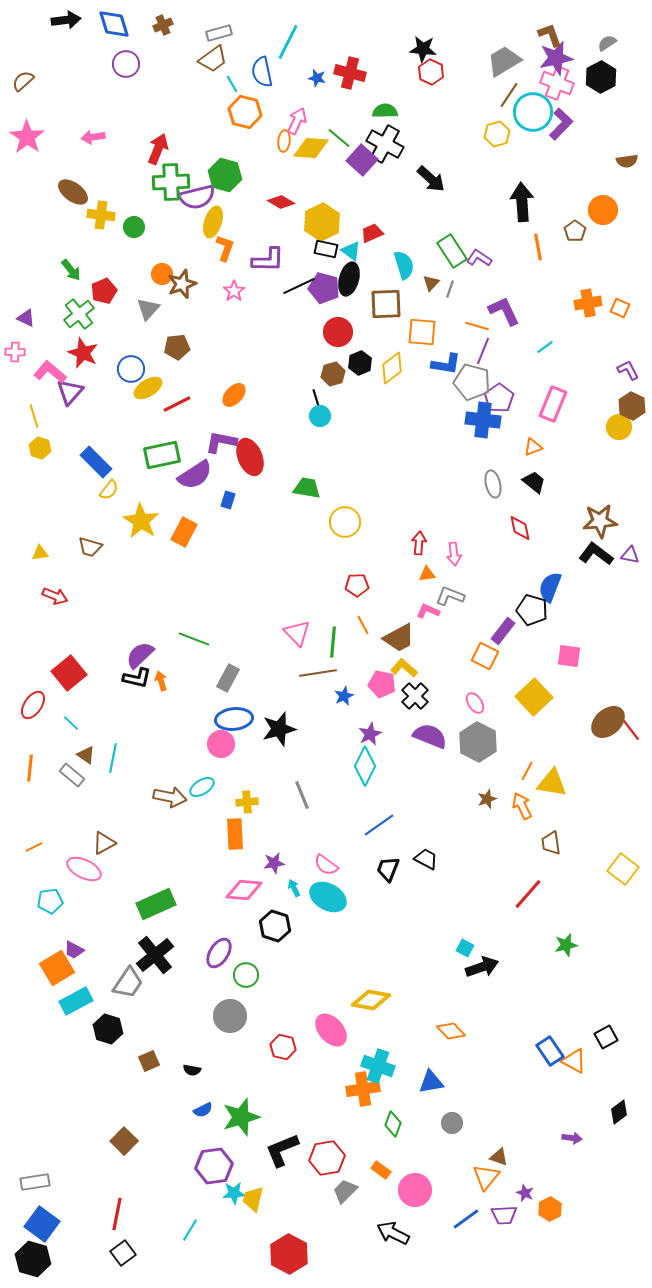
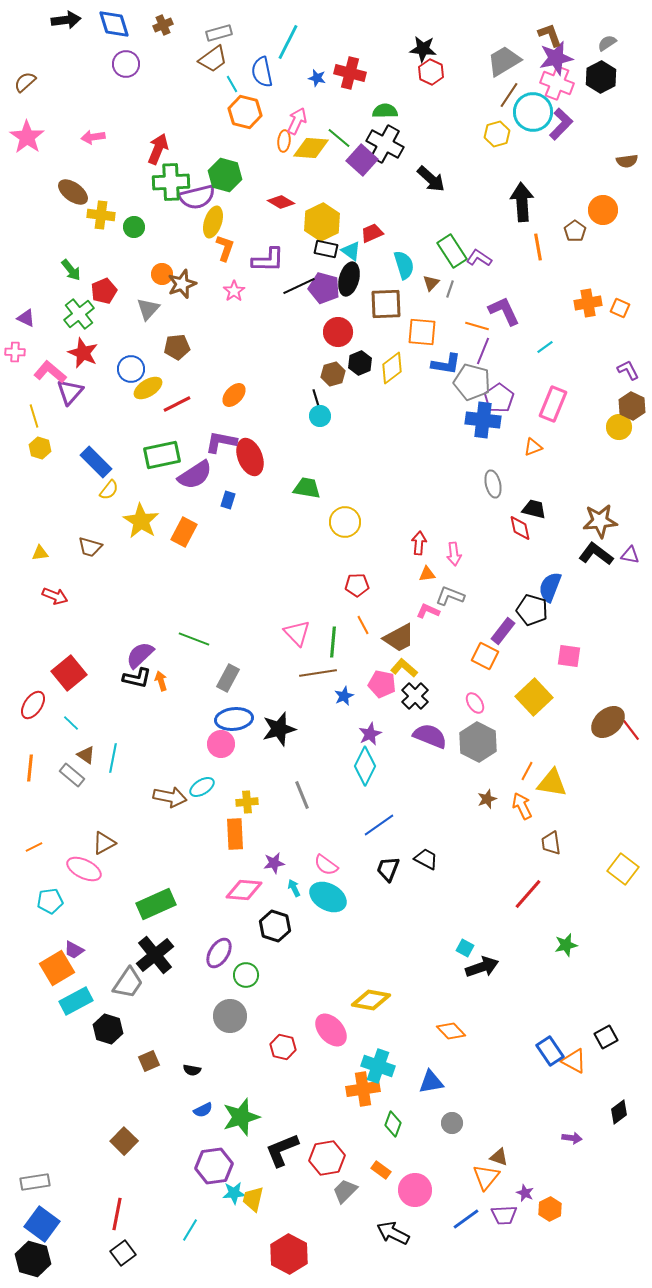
brown semicircle at (23, 81): moved 2 px right, 1 px down
black trapezoid at (534, 482): moved 27 px down; rotated 25 degrees counterclockwise
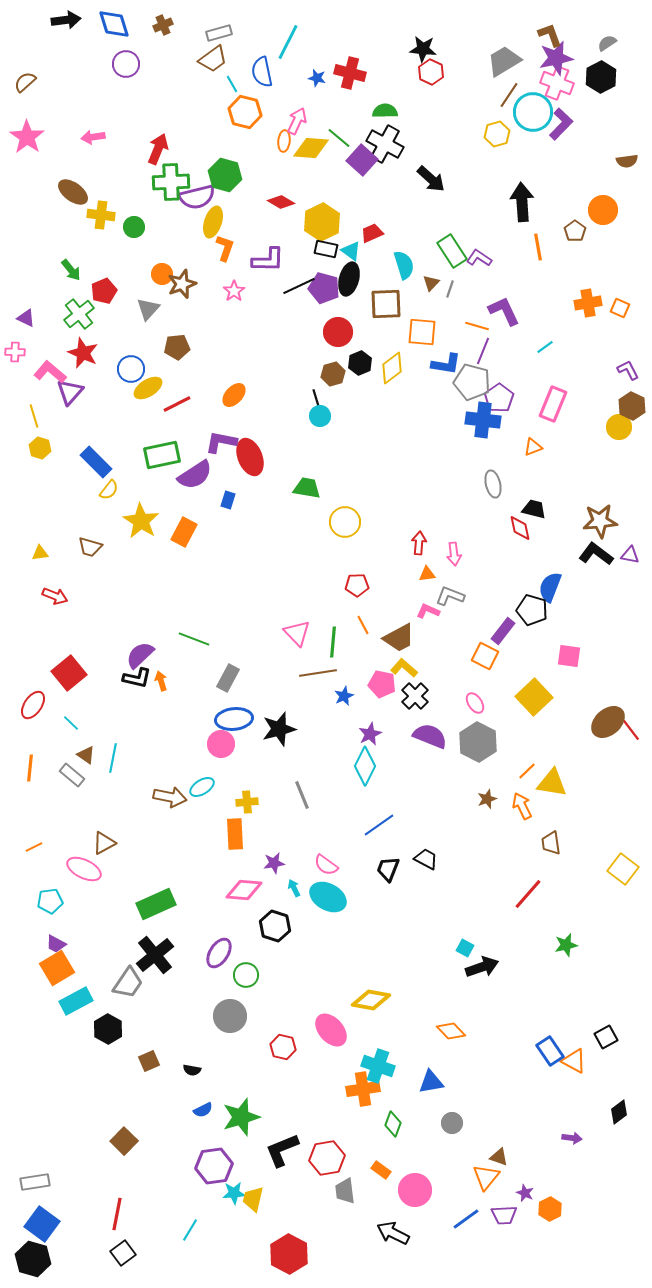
orange line at (527, 771): rotated 18 degrees clockwise
purple trapezoid at (74, 950): moved 18 px left, 6 px up
black hexagon at (108, 1029): rotated 12 degrees clockwise
gray trapezoid at (345, 1191): rotated 52 degrees counterclockwise
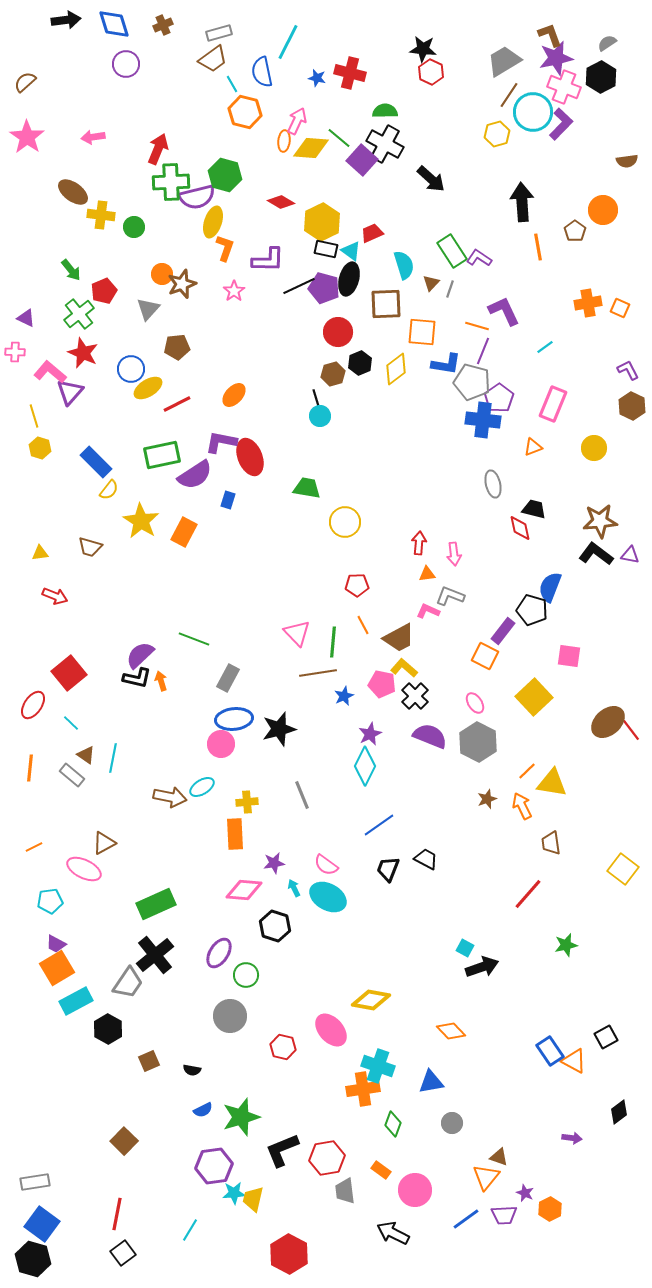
pink cross at (557, 83): moved 7 px right, 4 px down
yellow diamond at (392, 368): moved 4 px right, 1 px down
yellow circle at (619, 427): moved 25 px left, 21 px down
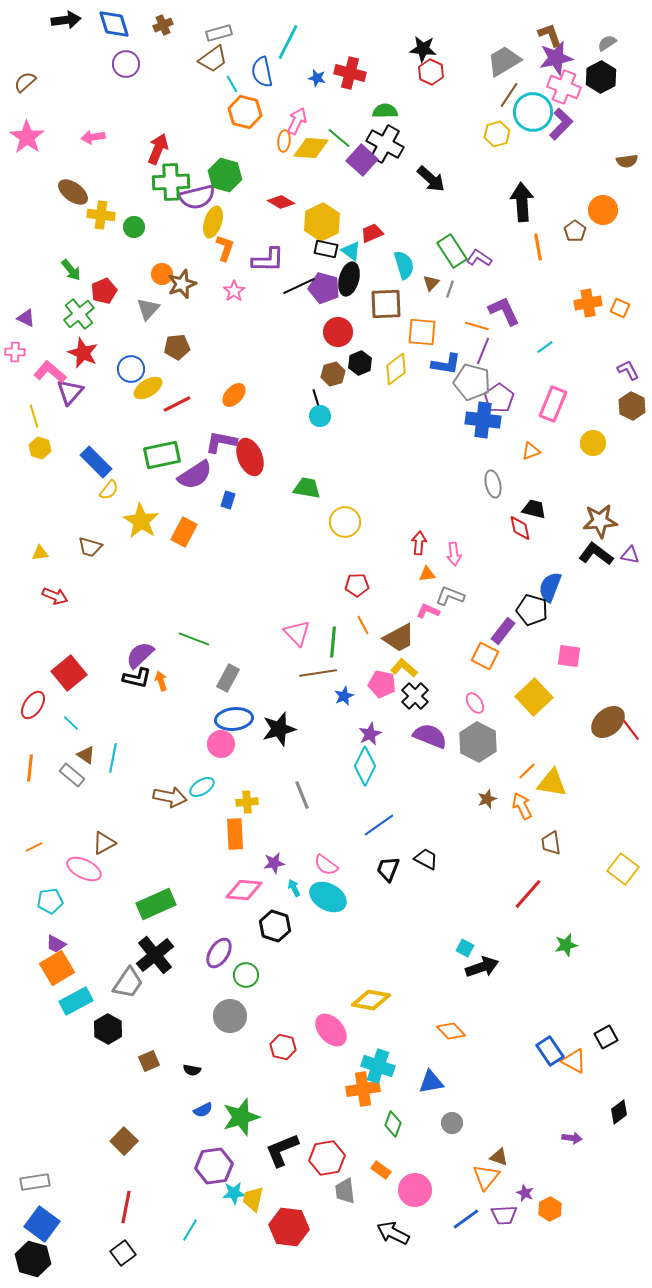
orange triangle at (533, 447): moved 2 px left, 4 px down
yellow circle at (594, 448): moved 1 px left, 5 px up
red line at (117, 1214): moved 9 px right, 7 px up
red hexagon at (289, 1254): moved 27 px up; rotated 21 degrees counterclockwise
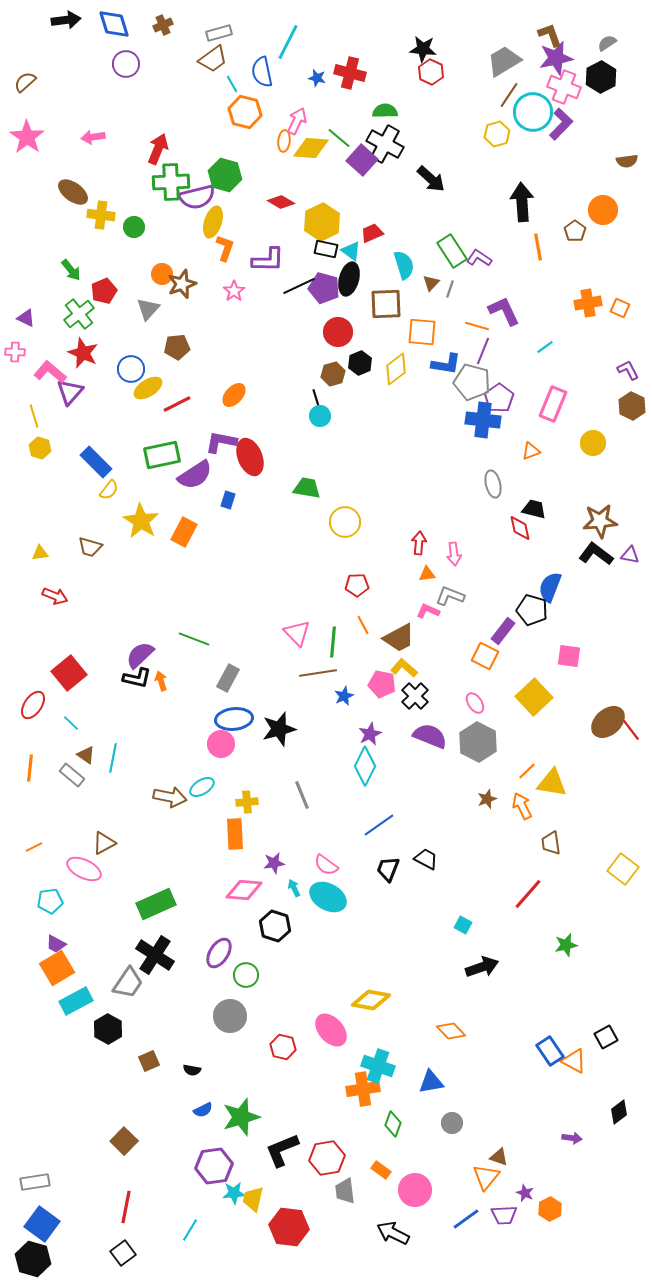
cyan square at (465, 948): moved 2 px left, 23 px up
black cross at (155, 955): rotated 18 degrees counterclockwise
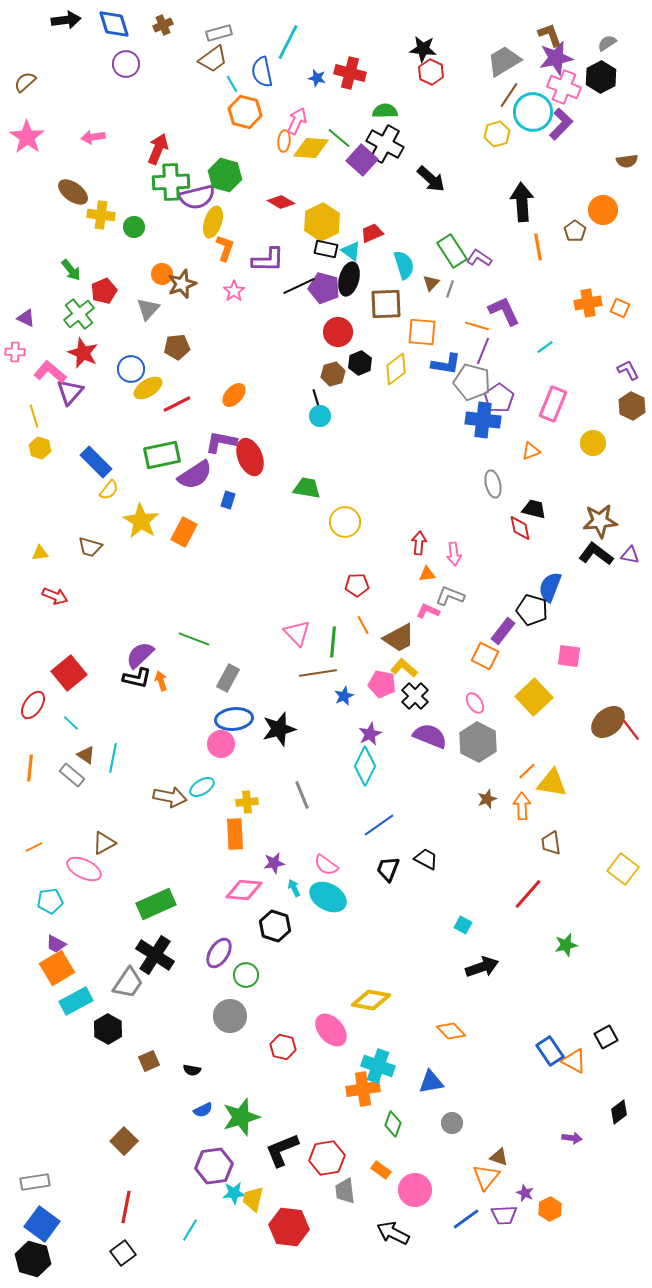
orange arrow at (522, 806): rotated 24 degrees clockwise
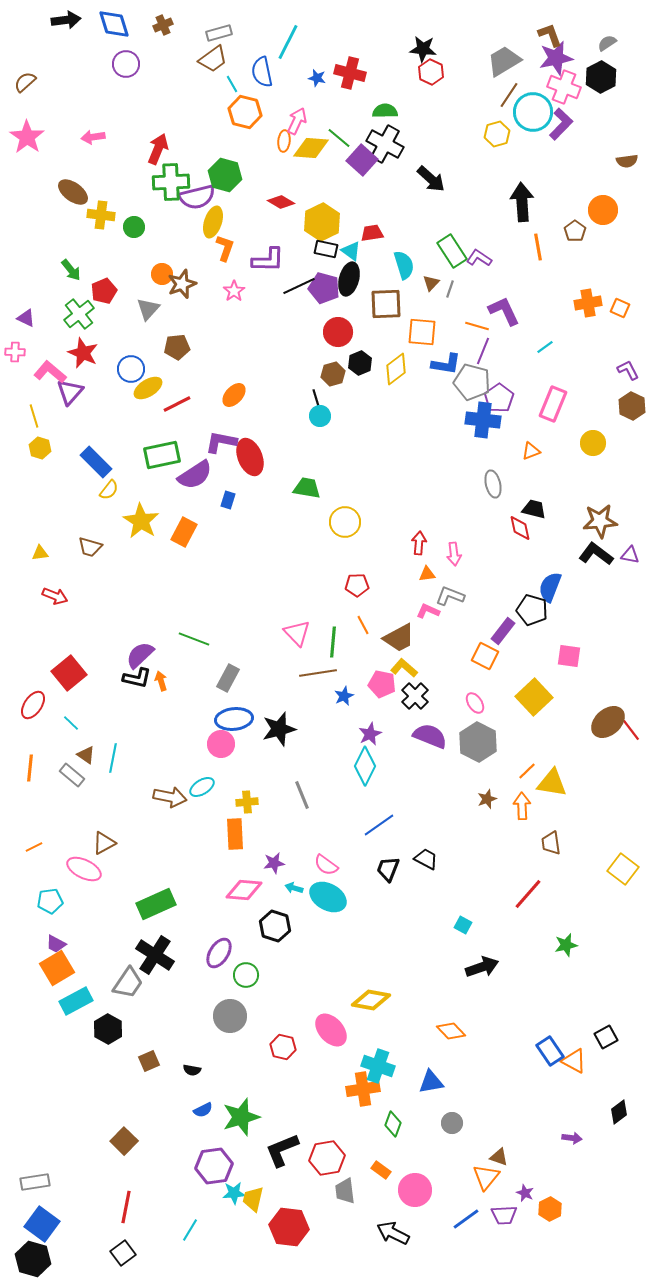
red trapezoid at (372, 233): rotated 15 degrees clockwise
cyan arrow at (294, 888): rotated 48 degrees counterclockwise
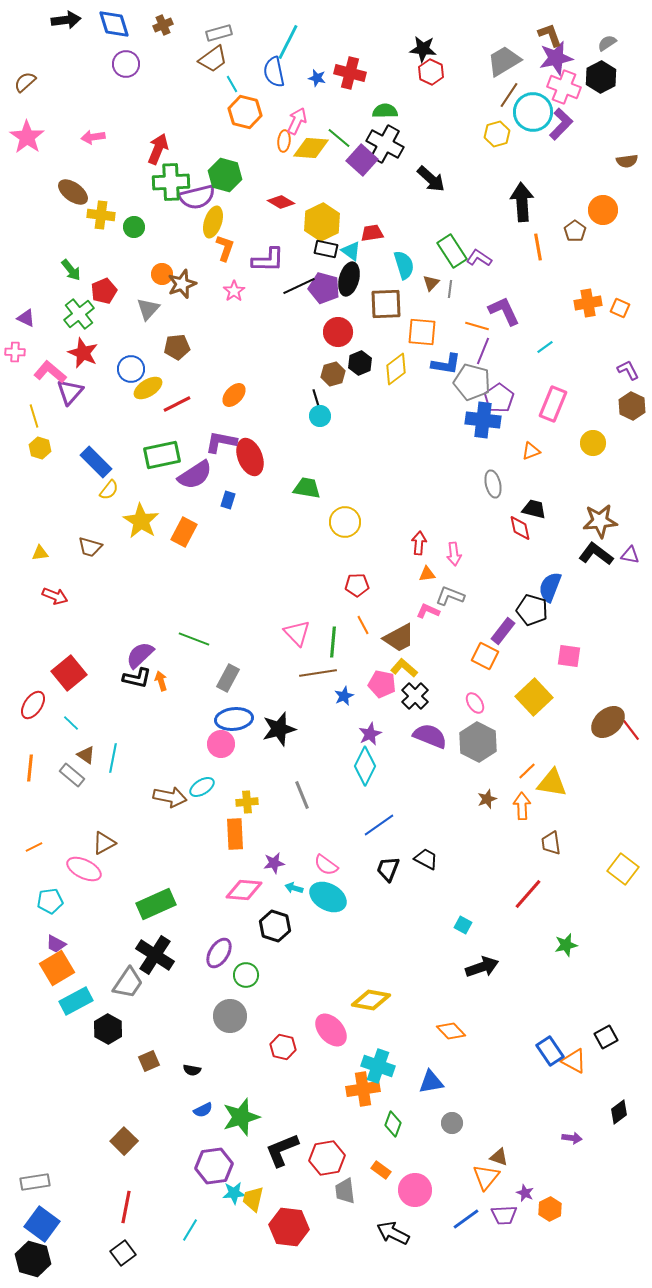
blue semicircle at (262, 72): moved 12 px right
gray line at (450, 289): rotated 12 degrees counterclockwise
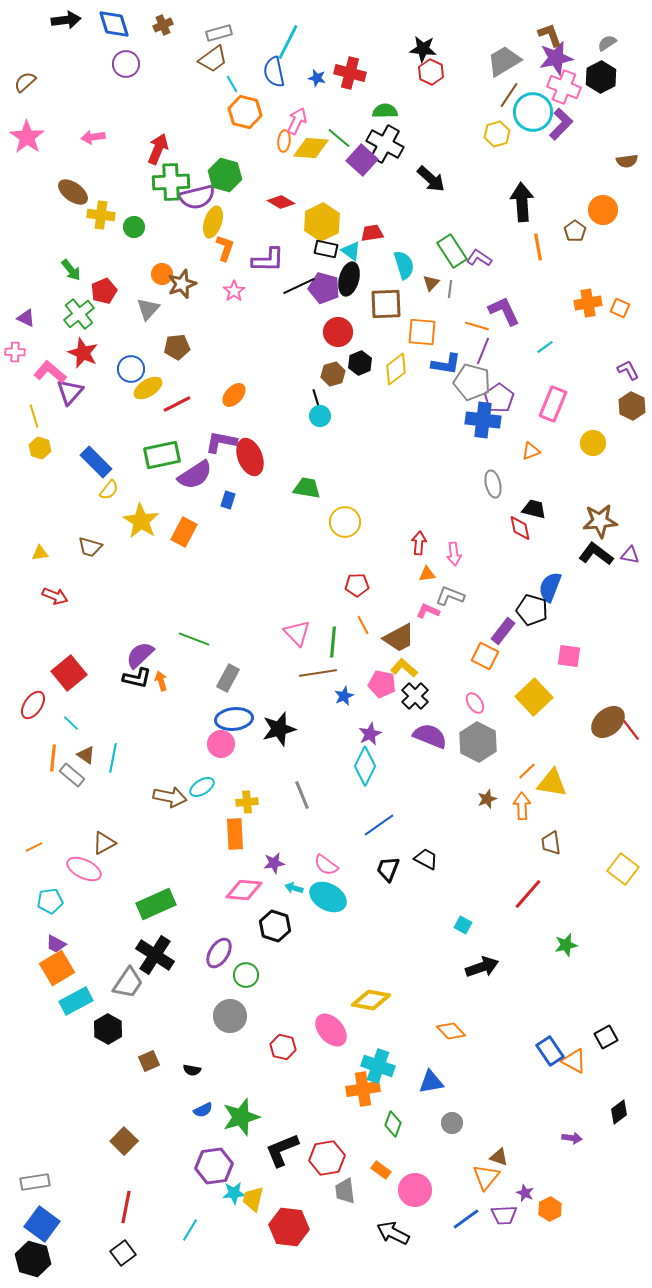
orange line at (30, 768): moved 23 px right, 10 px up
